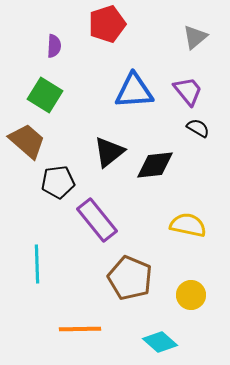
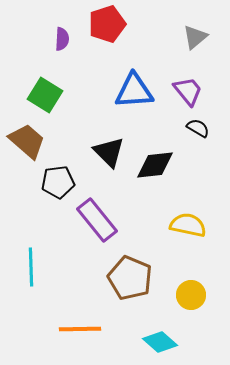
purple semicircle: moved 8 px right, 7 px up
black triangle: rotated 36 degrees counterclockwise
cyan line: moved 6 px left, 3 px down
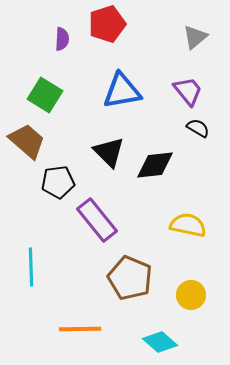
blue triangle: moved 12 px left; rotated 6 degrees counterclockwise
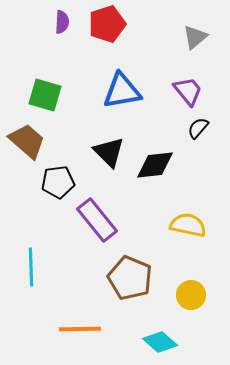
purple semicircle: moved 17 px up
green square: rotated 16 degrees counterclockwise
black semicircle: rotated 80 degrees counterclockwise
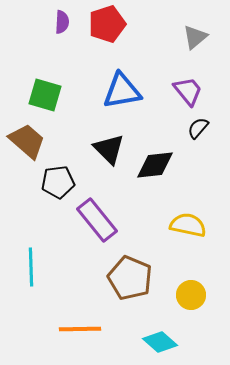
black triangle: moved 3 px up
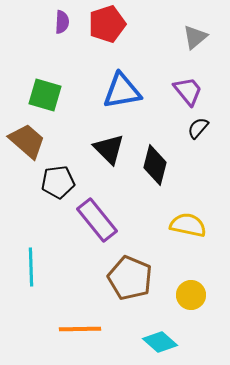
black diamond: rotated 69 degrees counterclockwise
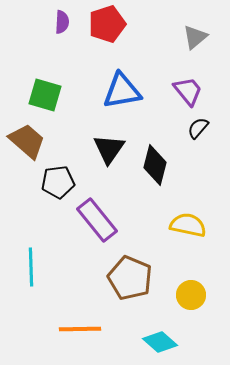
black triangle: rotated 20 degrees clockwise
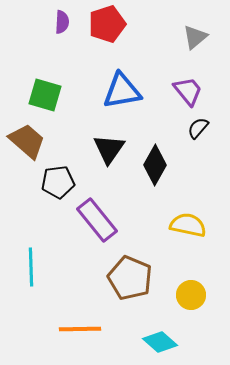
black diamond: rotated 15 degrees clockwise
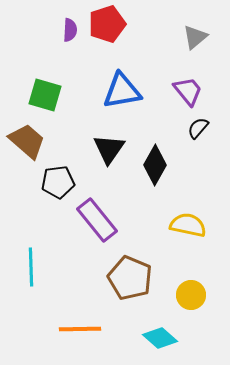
purple semicircle: moved 8 px right, 8 px down
cyan diamond: moved 4 px up
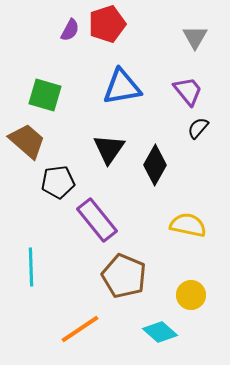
purple semicircle: rotated 25 degrees clockwise
gray triangle: rotated 20 degrees counterclockwise
blue triangle: moved 4 px up
brown pentagon: moved 6 px left, 2 px up
orange line: rotated 33 degrees counterclockwise
cyan diamond: moved 6 px up
